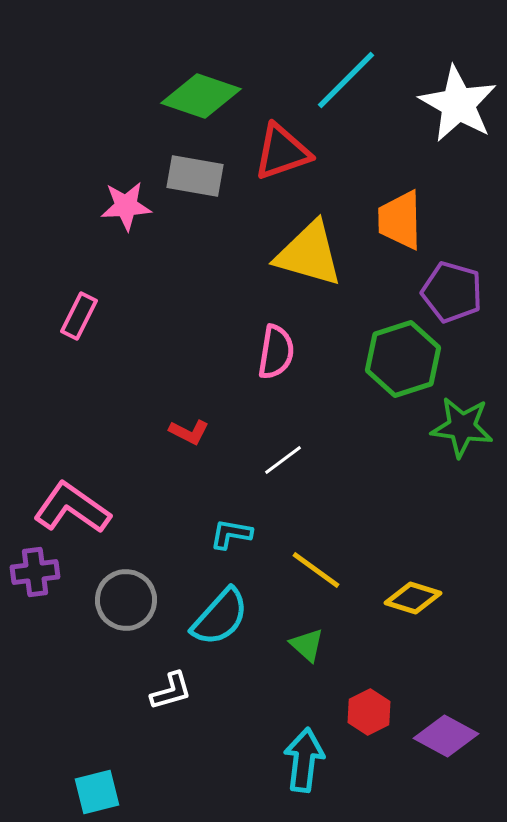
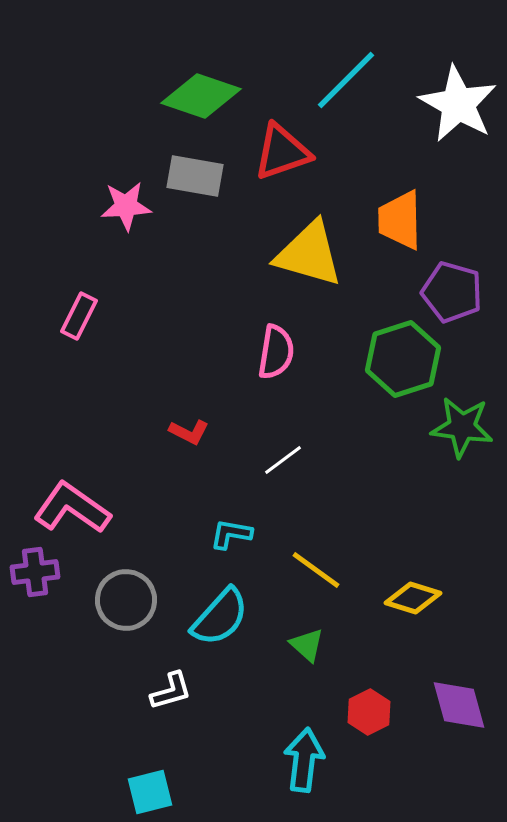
purple diamond: moved 13 px right, 31 px up; rotated 46 degrees clockwise
cyan square: moved 53 px right
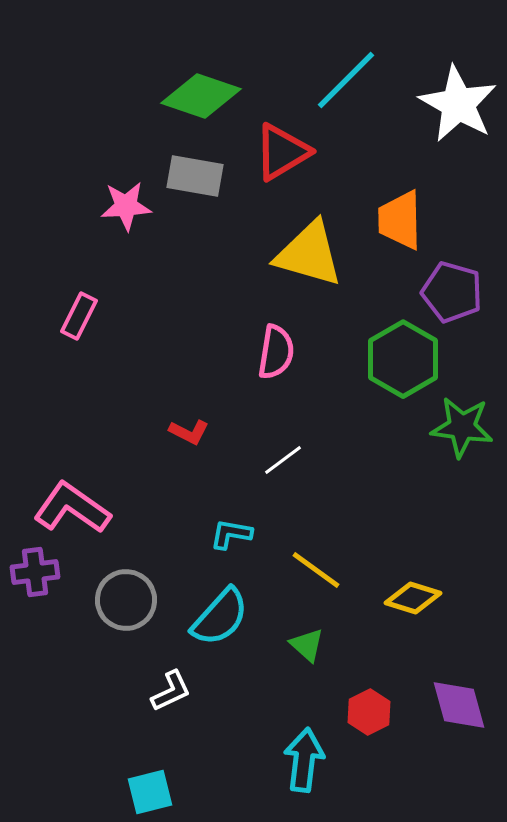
red triangle: rotated 12 degrees counterclockwise
green hexagon: rotated 12 degrees counterclockwise
white L-shape: rotated 9 degrees counterclockwise
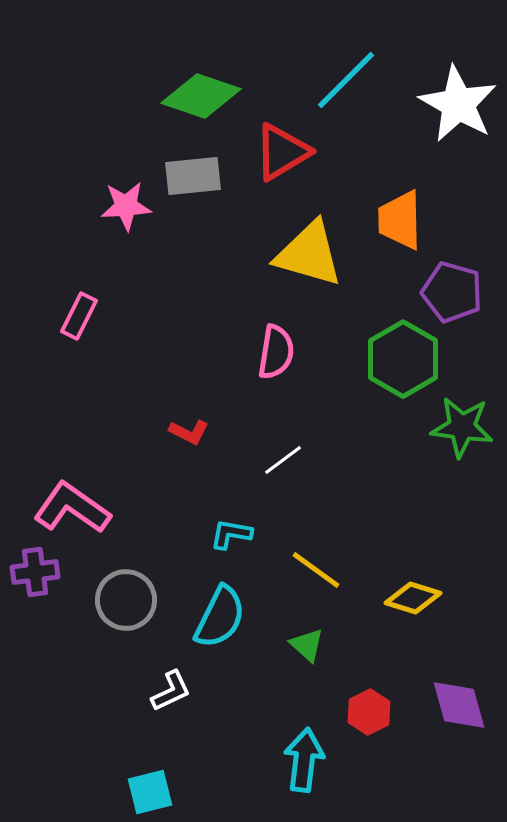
gray rectangle: moved 2 px left; rotated 16 degrees counterclockwise
cyan semicircle: rotated 16 degrees counterclockwise
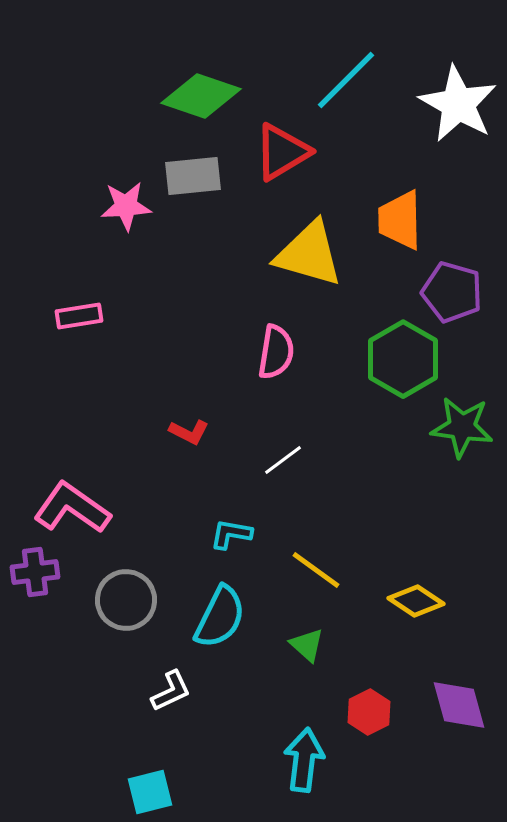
pink rectangle: rotated 54 degrees clockwise
yellow diamond: moved 3 px right, 3 px down; rotated 16 degrees clockwise
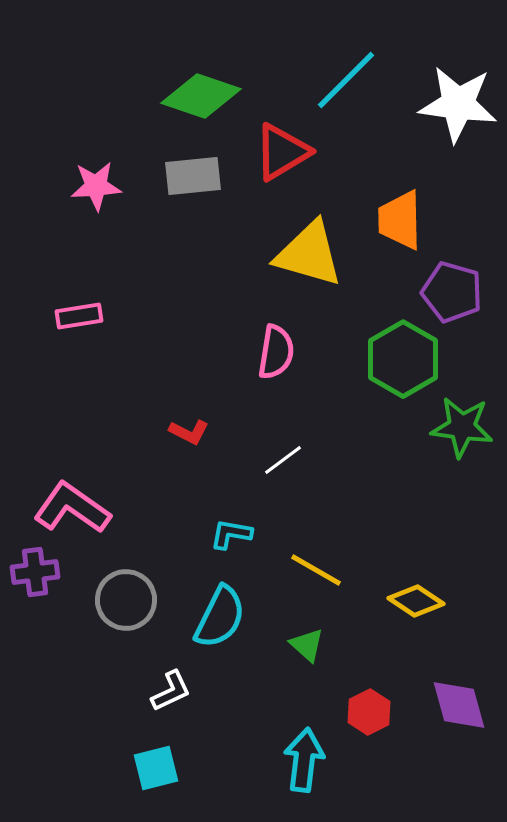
white star: rotated 22 degrees counterclockwise
pink star: moved 30 px left, 20 px up
yellow line: rotated 6 degrees counterclockwise
cyan square: moved 6 px right, 24 px up
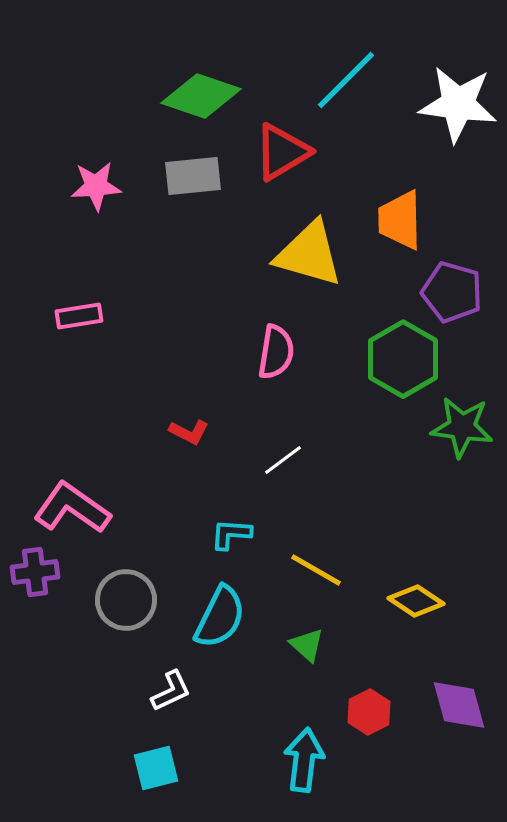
cyan L-shape: rotated 6 degrees counterclockwise
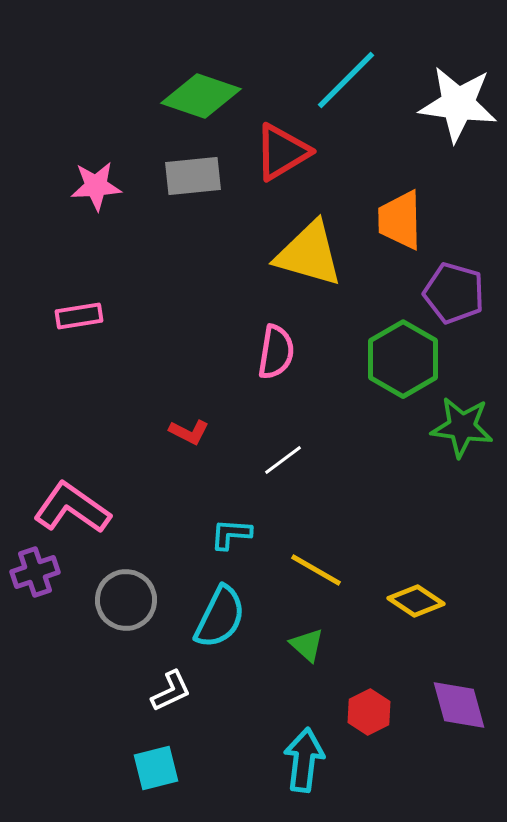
purple pentagon: moved 2 px right, 1 px down
purple cross: rotated 12 degrees counterclockwise
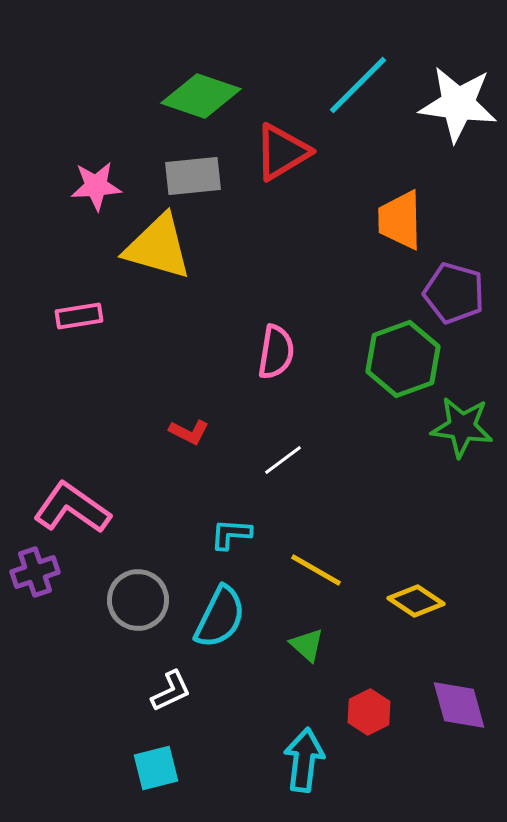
cyan line: moved 12 px right, 5 px down
yellow triangle: moved 151 px left, 7 px up
green hexagon: rotated 10 degrees clockwise
gray circle: moved 12 px right
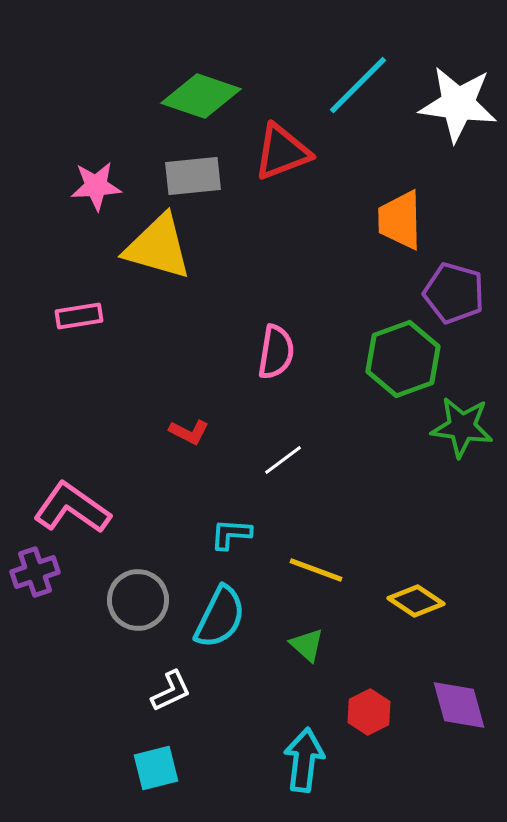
red triangle: rotated 10 degrees clockwise
yellow line: rotated 10 degrees counterclockwise
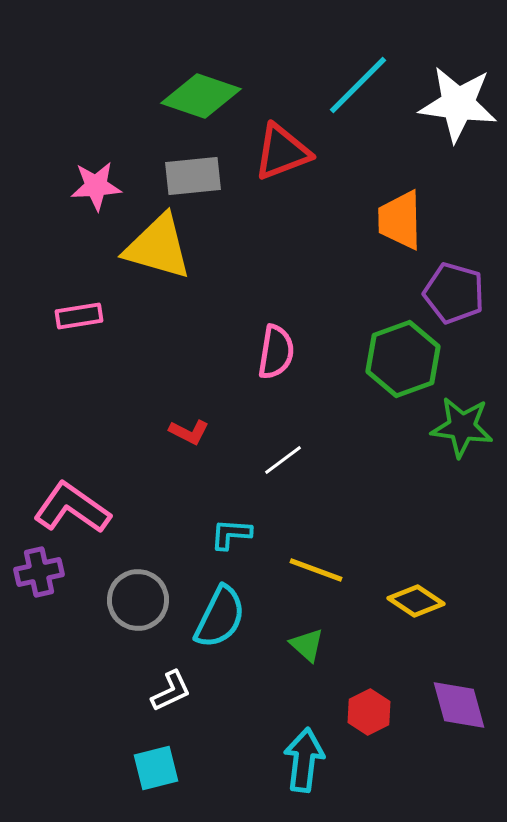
purple cross: moved 4 px right; rotated 6 degrees clockwise
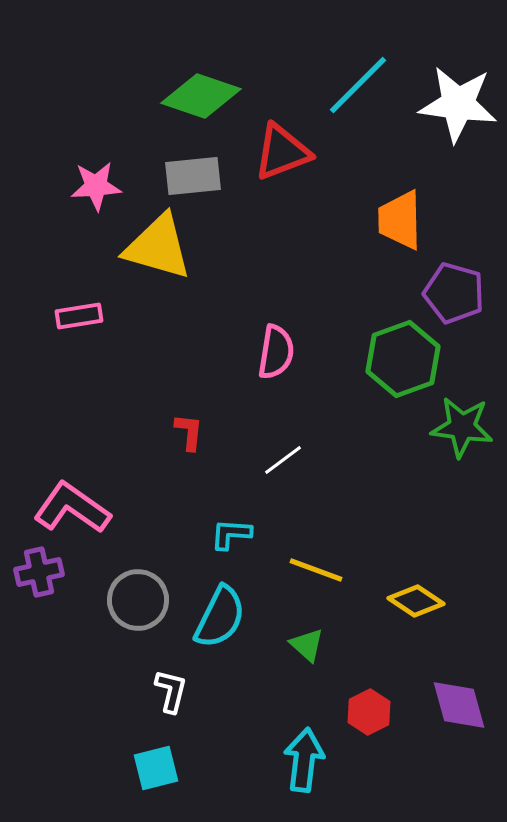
red L-shape: rotated 111 degrees counterclockwise
white L-shape: rotated 51 degrees counterclockwise
